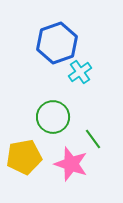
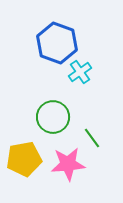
blue hexagon: rotated 21 degrees counterclockwise
green line: moved 1 px left, 1 px up
yellow pentagon: moved 2 px down
pink star: moved 3 px left; rotated 24 degrees counterclockwise
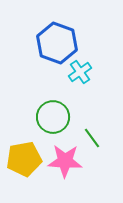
pink star: moved 3 px left, 3 px up; rotated 8 degrees clockwise
